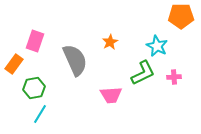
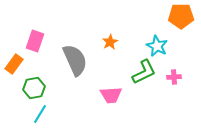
green L-shape: moved 1 px right, 1 px up
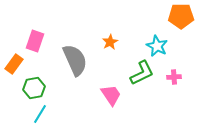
green L-shape: moved 2 px left, 1 px down
pink trapezoid: rotated 120 degrees counterclockwise
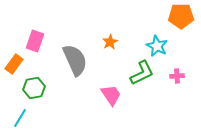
pink cross: moved 3 px right, 1 px up
cyan line: moved 20 px left, 4 px down
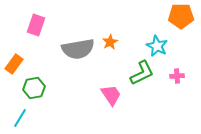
pink rectangle: moved 1 px right, 16 px up
gray semicircle: moved 3 px right, 11 px up; rotated 104 degrees clockwise
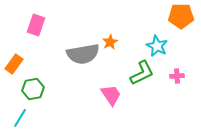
gray semicircle: moved 5 px right, 5 px down
green hexagon: moved 1 px left, 1 px down
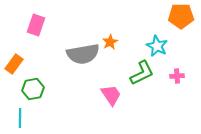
cyan line: rotated 30 degrees counterclockwise
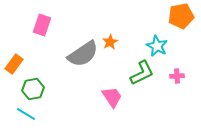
orange pentagon: rotated 10 degrees counterclockwise
pink rectangle: moved 6 px right
gray semicircle: rotated 24 degrees counterclockwise
pink trapezoid: moved 1 px right, 2 px down
cyan line: moved 6 px right, 4 px up; rotated 60 degrees counterclockwise
